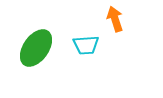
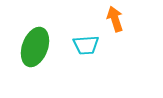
green ellipse: moved 1 px left, 1 px up; rotated 15 degrees counterclockwise
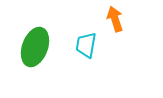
cyan trapezoid: rotated 104 degrees clockwise
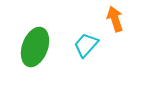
cyan trapezoid: rotated 32 degrees clockwise
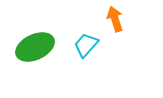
green ellipse: rotated 45 degrees clockwise
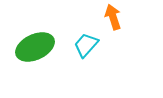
orange arrow: moved 2 px left, 2 px up
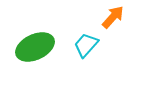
orange arrow: rotated 60 degrees clockwise
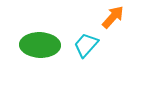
green ellipse: moved 5 px right, 2 px up; rotated 27 degrees clockwise
